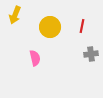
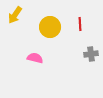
yellow arrow: rotated 12 degrees clockwise
red line: moved 2 px left, 2 px up; rotated 16 degrees counterclockwise
pink semicircle: rotated 63 degrees counterclockwise
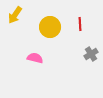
gray cross: rotated 24 degrees counterclockwise
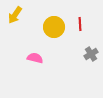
yellow circle: moved 4 px right
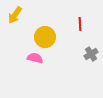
yellow circle: moved 9 px left, 10 px down
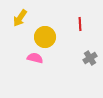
yellow arrow: moved 5 px right, 3 px down
gray cross: moved 1 px left, 4 px down
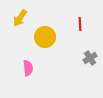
pink semicircle: moved 7 px left, 10 px down; rotated 70 degrees clockwise
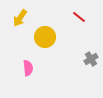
red line: moved 1 px left, 7 px up; rotated 48 degrees counterclockwise
gray cross: moved 1 px right, 1 px down
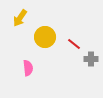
red line: moved 5 px left, 27 px down
gray cross: rotated 32 degrees clockwise
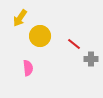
yellow circle: moved 5 px left, 1 px up
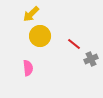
yellow arrow: moved 11 px right, 4 px up; rotated 12 degrees clockwise
gray cross: rotated 24 degrees counterclockwise
